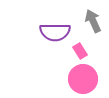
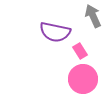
gray arrow: moved 5 px up
purple semicircle: rotated 12 degrees clockwise
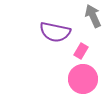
pink rectangle: moved 1 px right; rotated 63 degrees clockwise
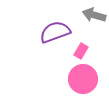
gray arrow: moved 1 px right, 1 px up; rotated 50 degrees counterclockwise
purple semicircle: rotated 148 degrees clockwise
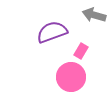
purple semicircle: moved 3 px left
pink circle: moved 12 px left, 2 px up
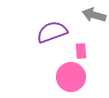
pink rectangle: rotated 35 degrees counterclockwise
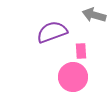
pink circle: moved 2 px right
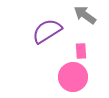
gray arrow: moved 9 px left; rotated 20 degrees clockwise
purple semicircle: moved 5 px left, 1 px up; rotated 12 degrees counterclockwise
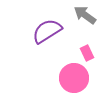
pink rectangle: moved 6 px right, 2 px down; rotated 21 degrees counterclockwise
pink circle: moved 1 px right, 1 px down
